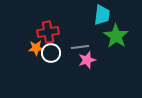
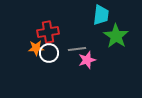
cyan trapezoid: moved 1 px left
gray line: moved 3 px left, 2 px down
white circle: moved 2 px left
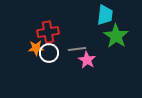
cyan trapezoid: moved 4 px right
pink star: rotated 24 degrees counterclockwise
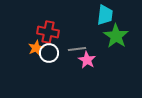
red cross: rotated 20 degrees clockwise
orange star: rotated 21 degrees counterclockwise
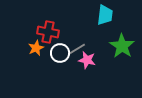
green star: moved 6 px right, 10 px down
gray line: rotated 24 degrees counterclockwise
white circle: moved 11 px right
pink star: rotated 18 degrees counterclockwise
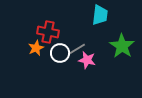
cyan trapezoid: moved 5 px left
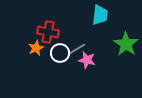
green star: moved 4 px right, 2 px up
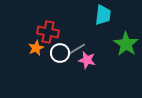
cyan trapezoid: moved 3 px right
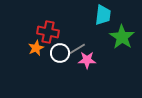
green star: moved 4 px left, 7 px up
pink star: rotated 12 degrees counterclockwise
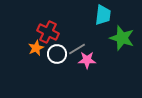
red cross: rotated 15 degrees clockwise
green star: moved 1 px down; rotated 15 degrees counterclockwise
white circle: moved 3 px left, 1 px down
